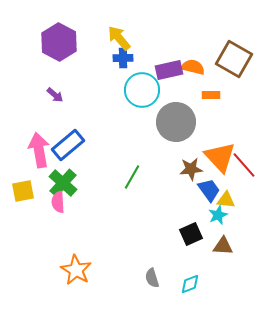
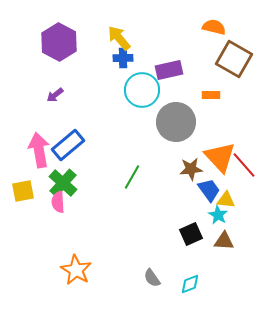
orange semicircle: moved 21 px right, 40 px up
purple arrow: rotated 102 degrees clockwise
cyan star: rotated 18 degrees counterclockwise
brown triangle: moved 1 px right, 5 px up
gray semicircle: rotated 18 degrees counterclockwise
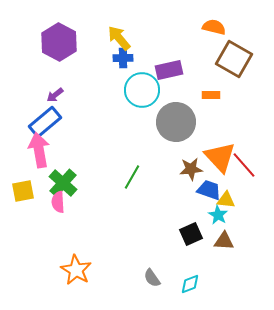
blue rectangle: moved 23 px left, 23 px up
blue trapezoid: rotated 35 degrees counterclockwise
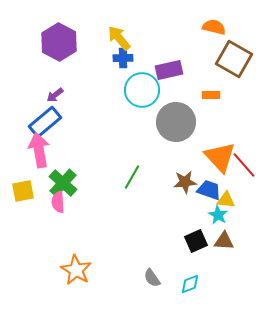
brown star: moved 6 px left, 13 px down
black square: moved 5 px right, 7 px down
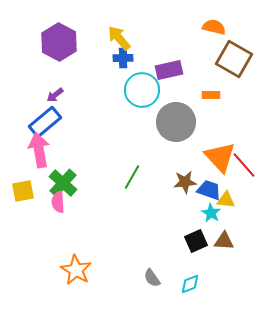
cyan star: moved 7 px left, 2 px up
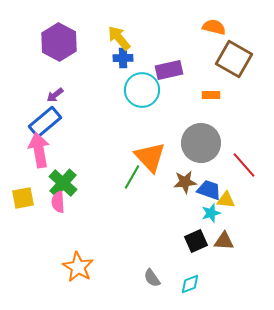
gray circle: moved 25 px right, 21 px down
orange triangle: moved 70 px left
yellow square: moved 7 px down
cyan star: rotated 24 degrees clockwise
orange star: moved 2 px right, 3 px up
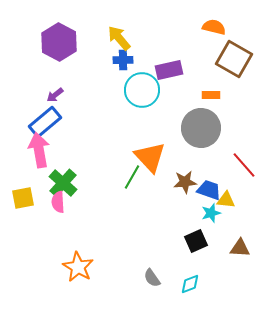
blue cross: moved 2 px down
gray circle: moved 15 px up
brown triangle: moved 16 px right, 7 px down
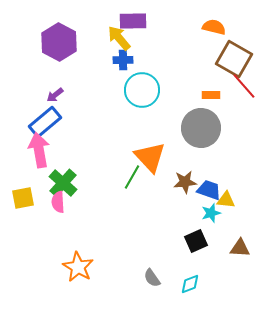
purple rectangle: moved 36 px left, 49 px up; rotated 12 degrees clockwise
red line: moved 79 px up
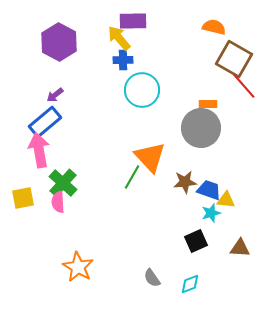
orange rectangle: moved 3 px left, 9 px down
